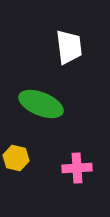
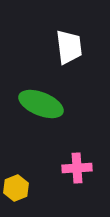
yellow hexagon: moved 30 px down; rotated 25 degrees clockwise
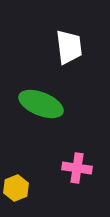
pink cross: rotated 12 degrees clockwise
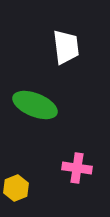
white trapezoid: moved 3 px left
green ellipse: moved 6 px left, 1 px down
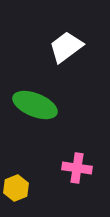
white trapezoid: rotated 120 degrees counterclockwise
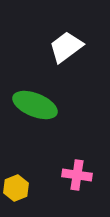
pink cross: moved 7 px down
